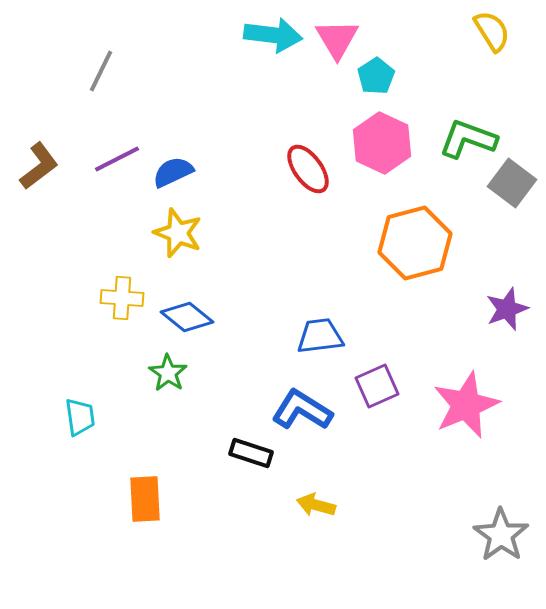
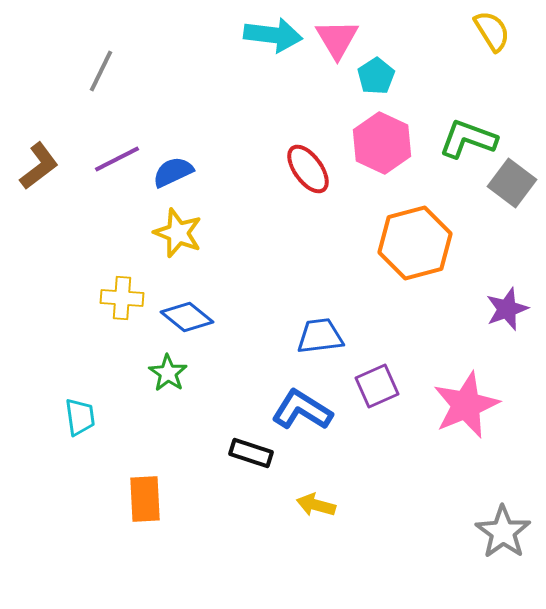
gray star: moved 2 px right, 3 px up
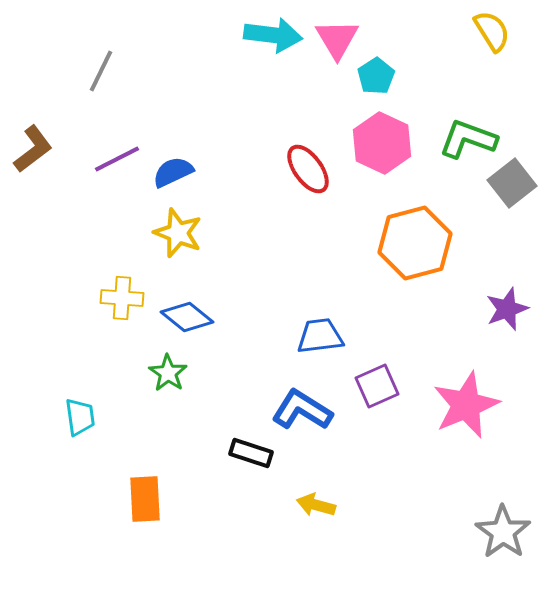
brown L-shape: moved 6 px left, 17 px up
gray square: rotated 15 degrees clockwise
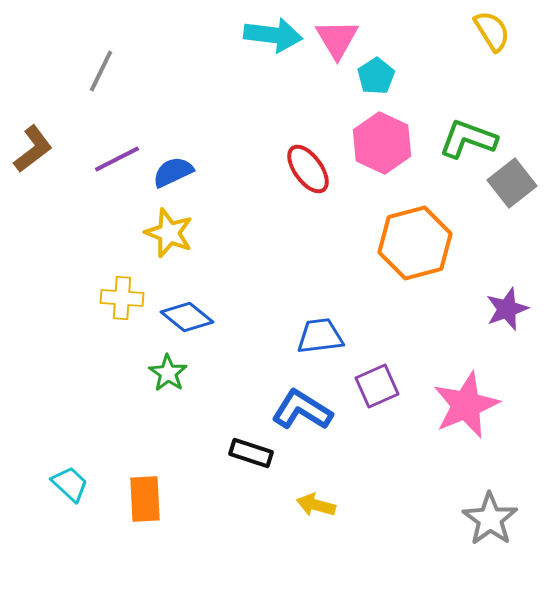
yellow star: moved 9 px left
cyan trapezoid: moved 10 px left, 67 px down; rotated 39 degrees counterclockwise
gray star: moved 13 px left, 13 px up
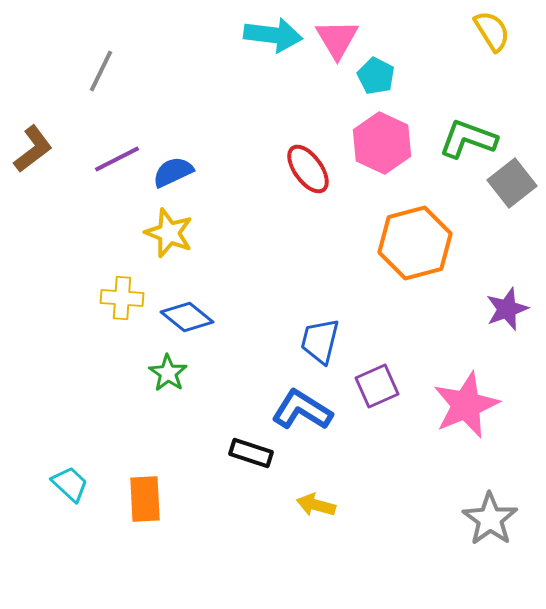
cyan pentagon: rotated 12 degrees counterclockwise
blue trapezoid: moved 5 px down; rotated 69 degrees counterclockwise
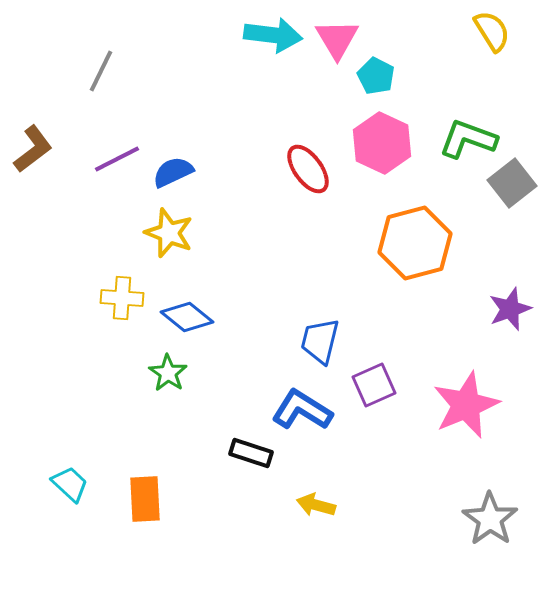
purple star: moved 3 px right
purple square: moved 3 px left, 1 px up
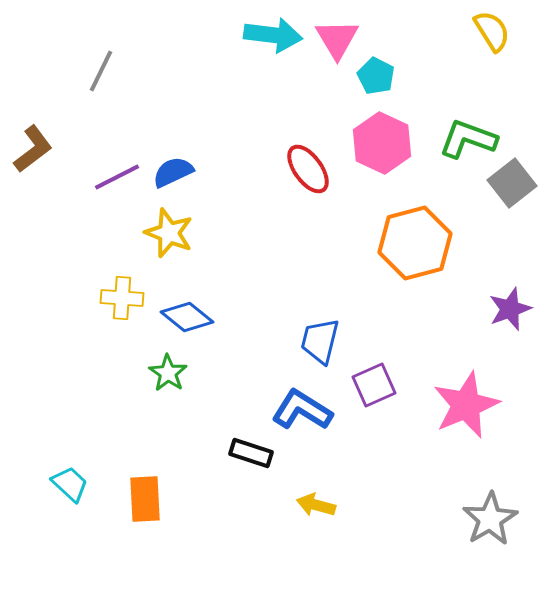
purple line: moved 18 px down
gray star: rotated 6 degrees clockwise
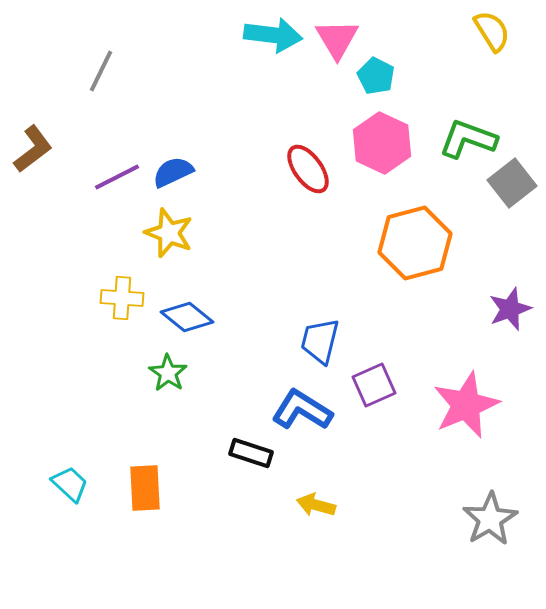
orange rectangle: moved 11 px up
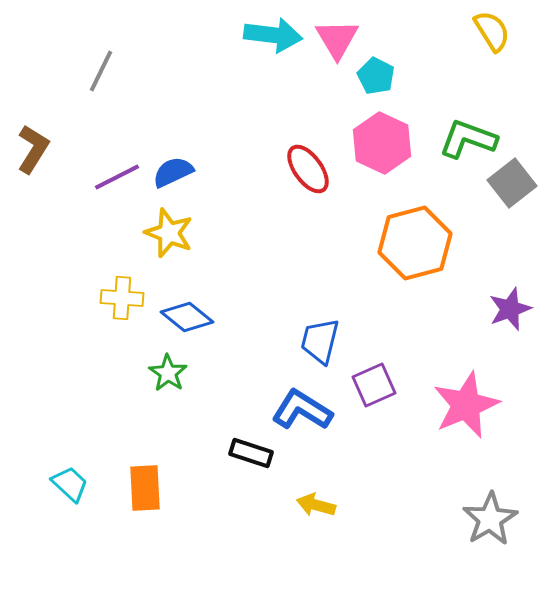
brown L-shape: rotated 21 degrees counterclockwise
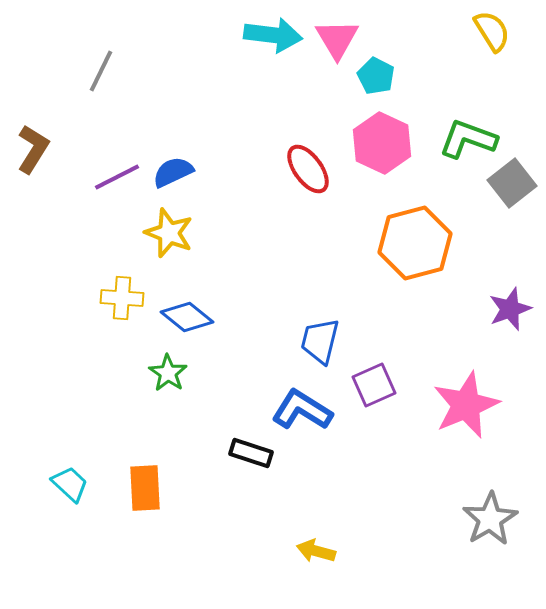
yellow arrow: moved 46 px down
